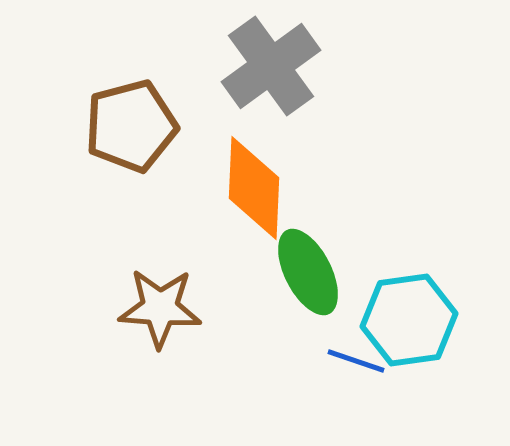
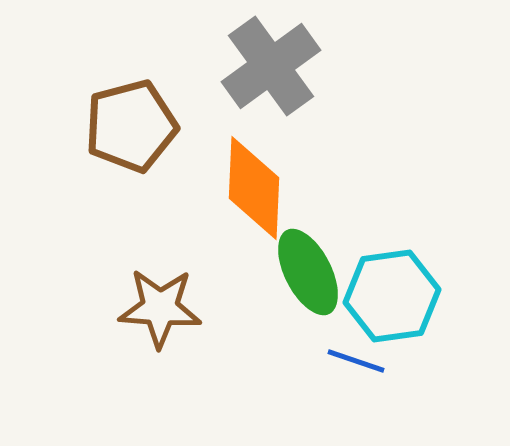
cyan hexagon: moved 17 px left, 24 px up
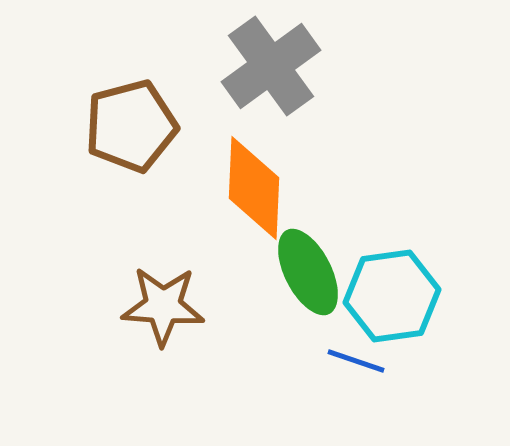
brown star: moved 3 px right, 2 px up
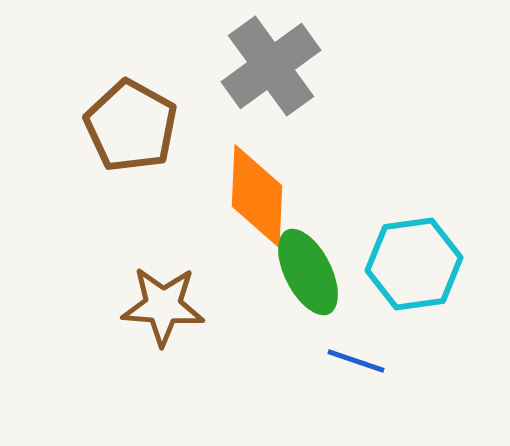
brown pentagon: rotated 28 degrees counterclockwise
orange diamond: moved 3 px right, 8 px down
cyan hexagon: moved 22 px right, 32 px up
